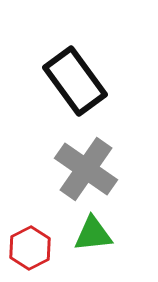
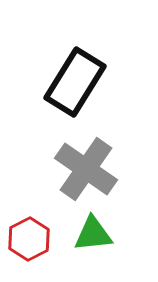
black rectangle: moved 1 px down; rotated 68 degrees clockwise
red hexagon: moved 1 px left, 9 px up
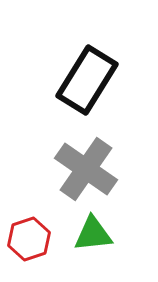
black rectangle: moved 12 px right, 2 px up
red hexagon: rotated 9 degrees clockwise
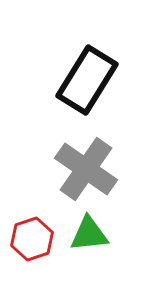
green triangle: moved 4 px left
red hexagon: moved 3 px right
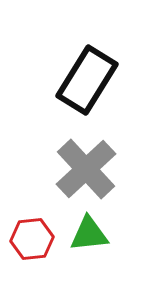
gray cross: rotated 12 degrees clockwise
red hexagon: rotated 12 degrees clockwise
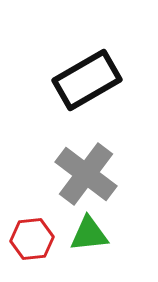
black rectangle: rotated 28 degrees clockwise
gray cross: moved 5 px down; rotated 10 degrees counterclockwise
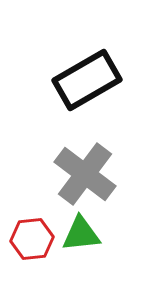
gray cross: moved 1 px left
green triangle: moved 8 px left
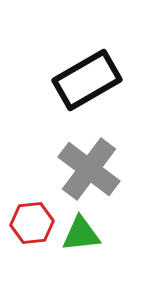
gray cross: moved 4 px right, 5 px up
red hexagon: moved 16 px up
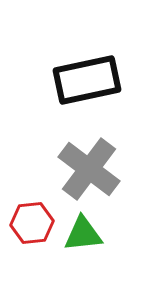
black rectangle: rotated 18 degrees clockwise
green triangle: moved 2 px right
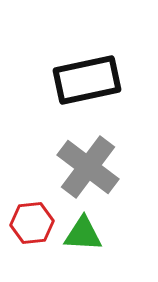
gray cross: moved 1 px left, 2 px up
green triangle: rotated 9 degrees clockwise
